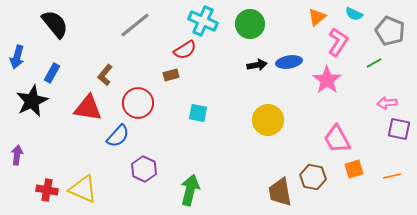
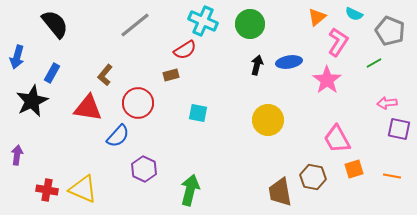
black arrow: rotated 66 degrees counterclockwise
orange line: rotated 24 degrees clockwise
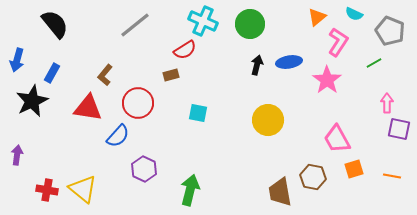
blue arrow: moved 3 px down
pink arrow: rotated 96 degrees clockwise
yellow triangle: rotated 16 degrees clockwise
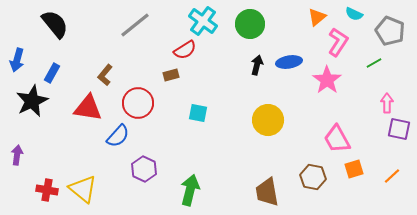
cyan cross: rotated 12 degrees clockwise
orange line: rotated 54 degrees counterclockwise
brown trapezoid: moved 13 px left
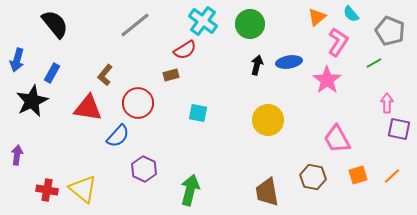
cyan semicircle: moved 3 px left; rotated 24 degrees clockwise
orange square: moved 4 px right, 6 px down
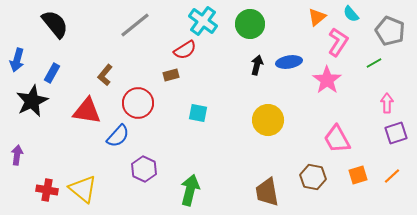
red triangle: moved 1 px left, 3 px down
purple square: moved 3 px left, 4 px down; rotated 30 degrees counterclockwise
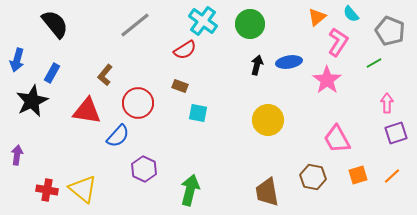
brown rectangle: moved 9 px right, 11 px down; rotated 35 degrees clockwise
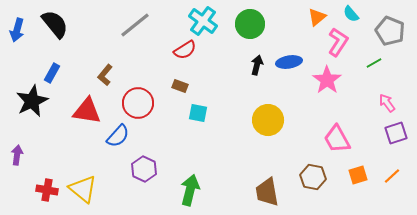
blue arrow: moved 30 px up
pink arrow: rotated 36 degrees counterclockwise
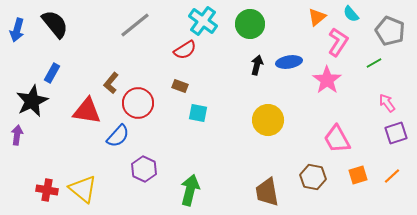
brown L-shape: moved 6 px right, 8 px down
purple arrow: moved 20 px up
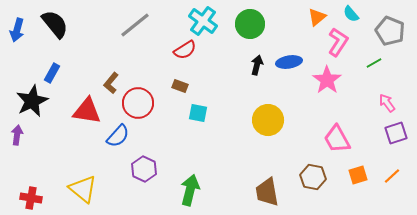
red cross: moved 16 px left, 8 px down
